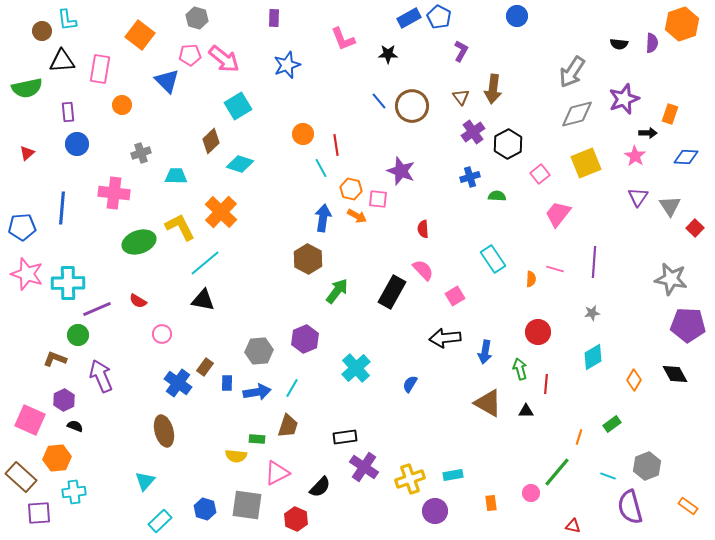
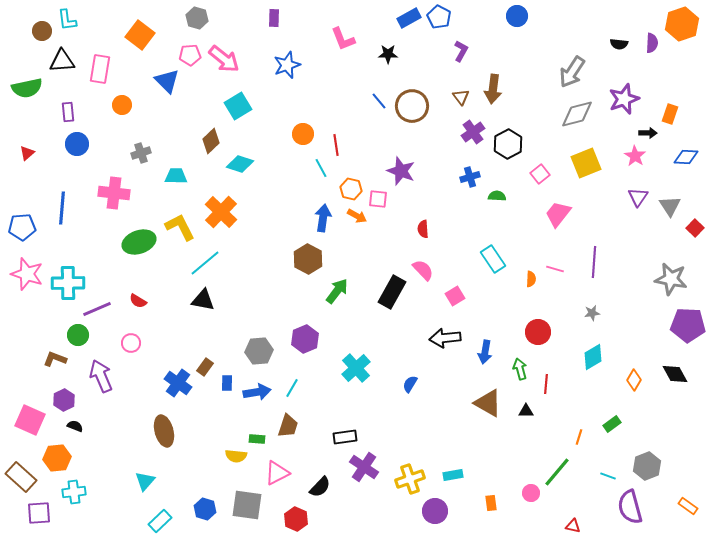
pink circle at (162, 334): moved 31 px left, 9 px down
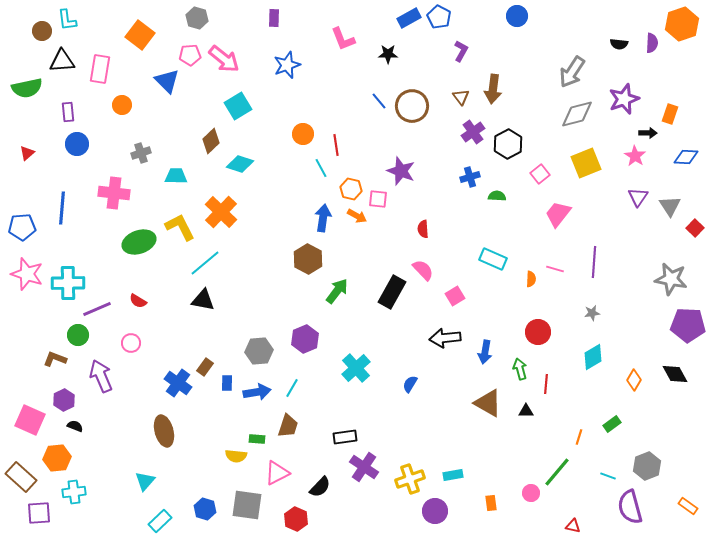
cyan rectangle at (493, 259): rotated 32 degrees counterclockwise
